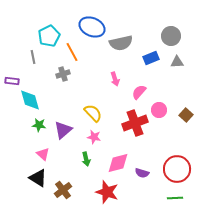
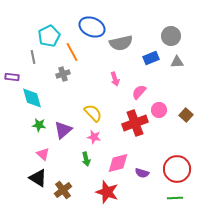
purple rectangle: moved 4 px up
cyan diamond: moved 2 px right, 2 px up
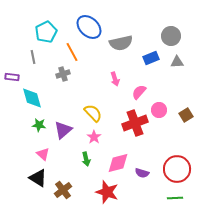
blue ellipse: moved 3 px left; rotated 20 degrees clockwise
cyan pentagon: moved 3 px left, 4 px up
brown square: rotated 16 degrees clockwise
pink star: rotated 24 degrees clockwise
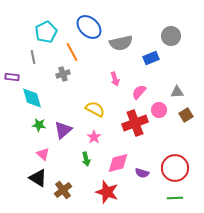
gray triangle: moved 30 px down
yellow semicircle: moved 2 px right, 4 px up; rotated 18 degrees counterclockwise
red circle: moved 2 px left, 1 px up
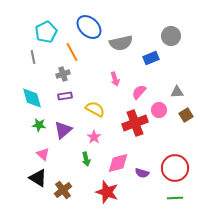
purple rectangle: moved 53 px right, 19 px down; rotated 16 degrees counterclockwise
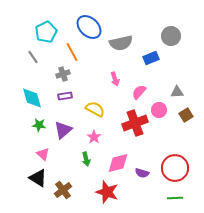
gray line: rotated 24 degrees counterclockwise
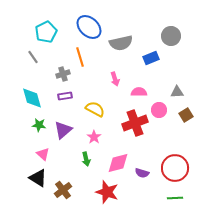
orange line: moved 8 px right, 5 px down; rotated 12 degrees clockwise
pink semicircle: rotated 49 degrees clockwise
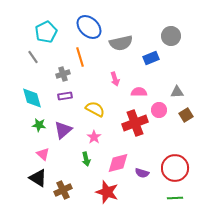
brown cross: rotated 12 degrees clockwise
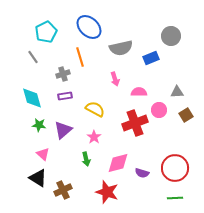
gray semicircle: moved 5 px down
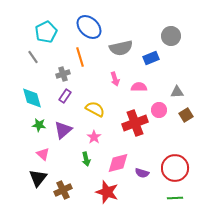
pink semicircle: moved 5 px up
purple rectangle: rotated 48 degrees counterclockwise
black triangle: rotated 36 degrees clockwise
